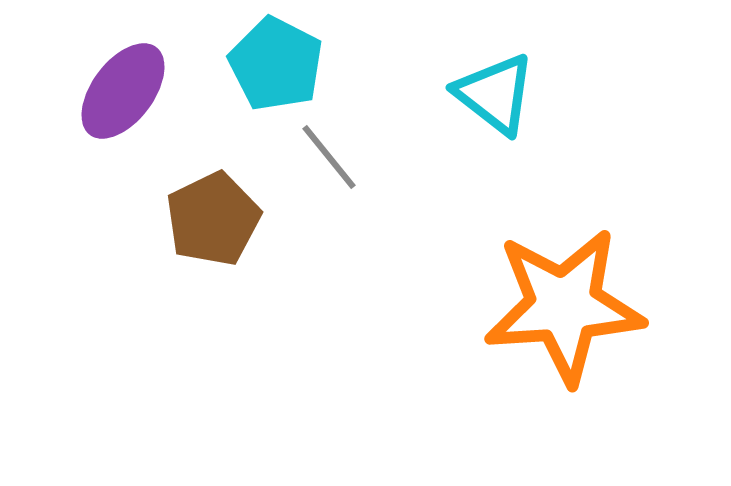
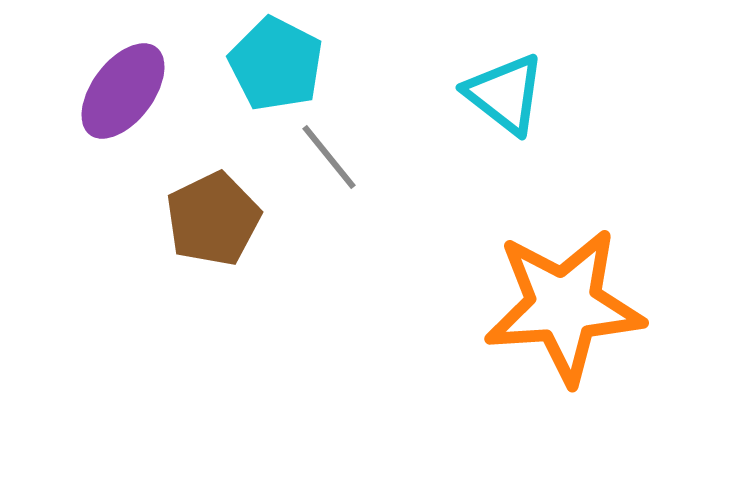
cyan triangle: moved 10 px right
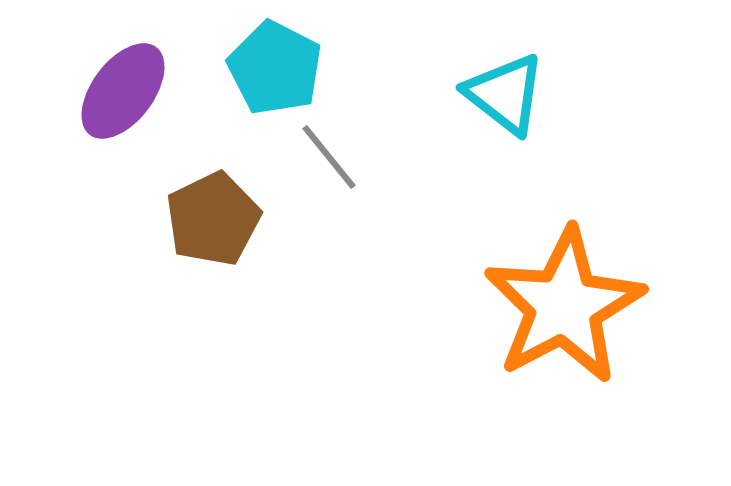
cyan pentagon: moved 1 px left, 4 px down
orange star: rotated 24 degrees counterclockwise
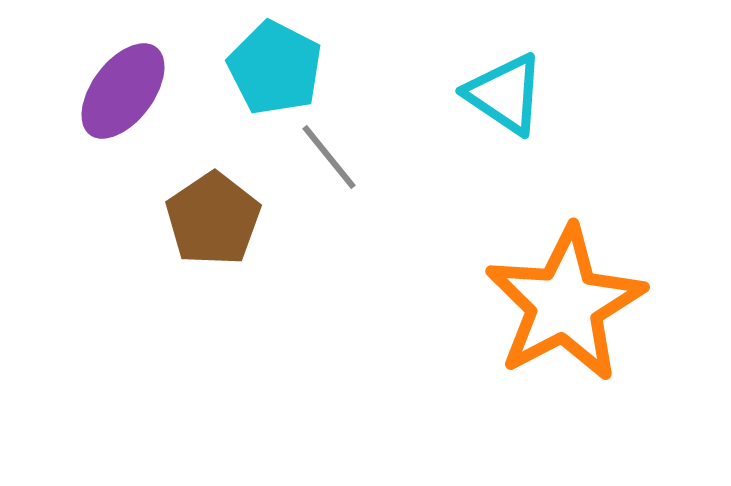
cyan triangle: rotated 4 degrees counterclockwise
brown pentagon: rotated 8 degrees counterclockwise
orange star: moved 1 px right, 2 px up
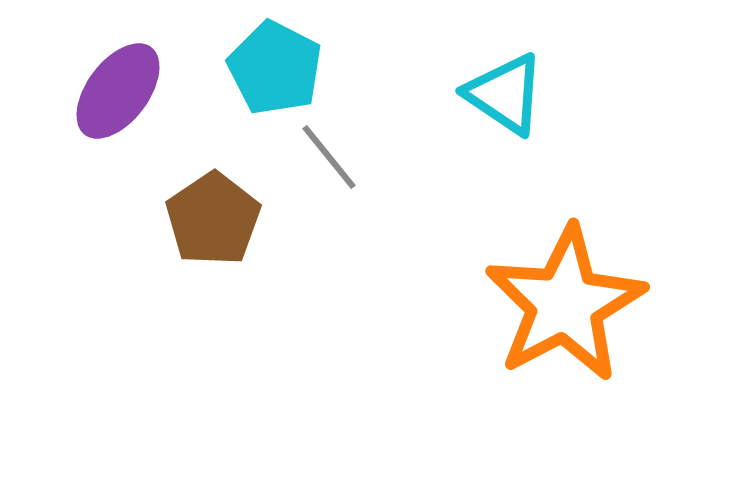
purple ellipse: moved 5 px left
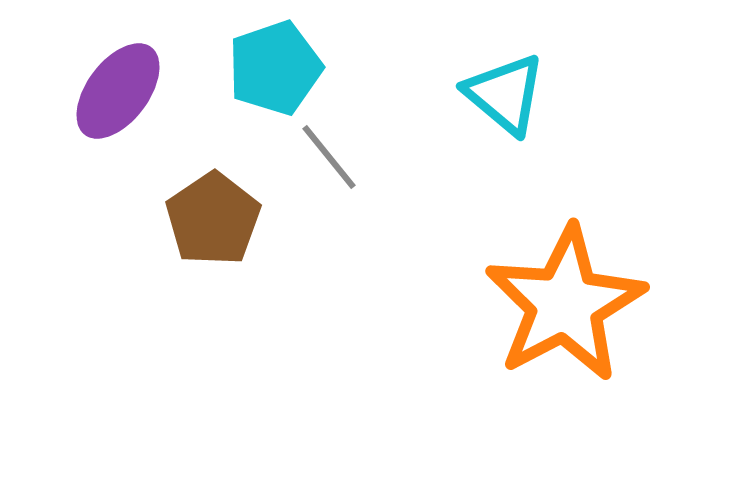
cyan pentagon: rotated 26 degrees clockwise
cyan triangle: rotated 6 degrees clockwise
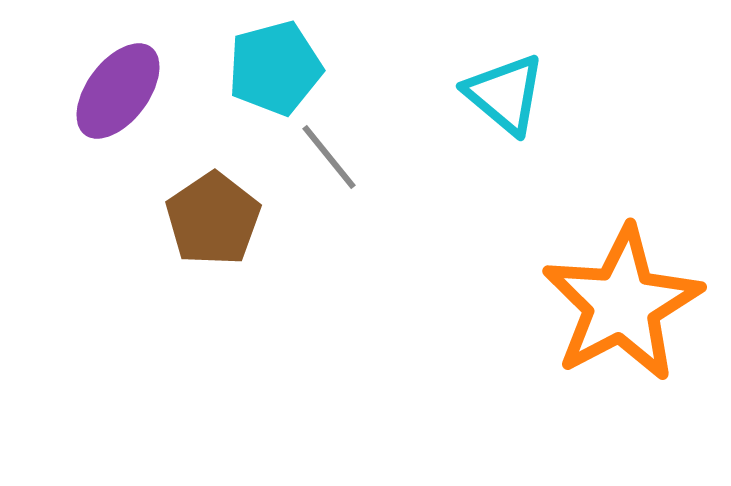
cyan pentagon: rotated 4 degrees clockwise
orange star: moved 57 px right
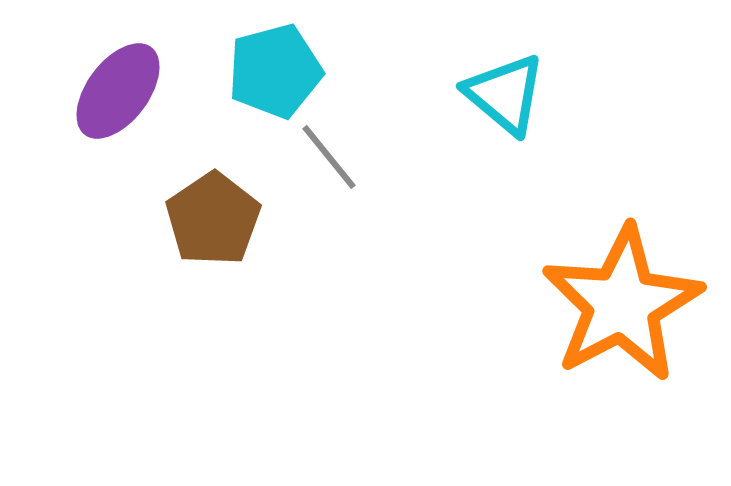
cyan pentagon: moved 3 px down
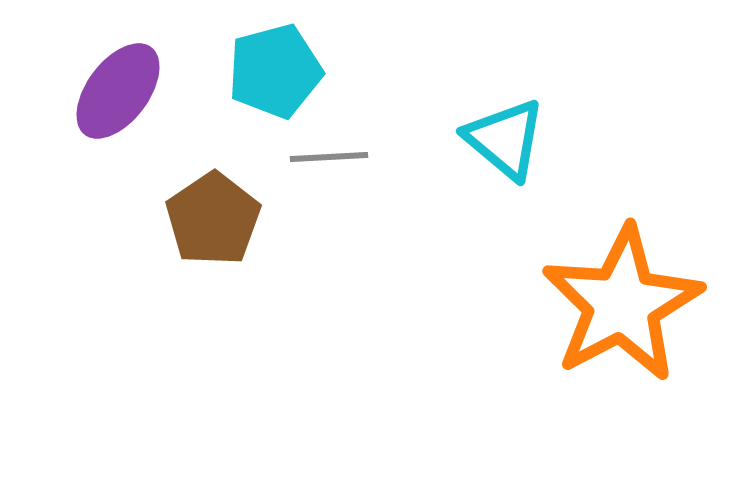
cyan triangle: moved 45 px down
gray line: rotated 54 degrees counterclockwise
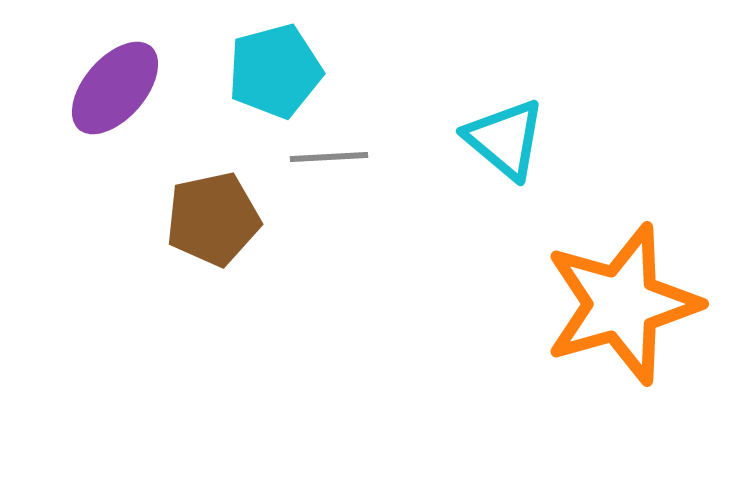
purple ellipse: moved 3 px left, 3 px up; rotated 4 degrees clockwise
brown pentagon: rotated 22 degrees clockwise
orange star: rotated 12 degrees clockwise
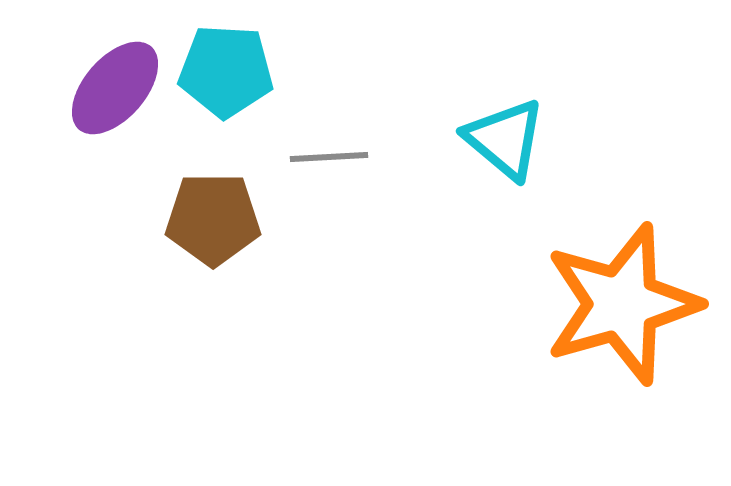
cyan pentagon: moved 49 px left; rotated 18 degrees clockwise
brown pentagon: rotated 12 degrees clockwise
